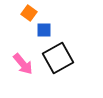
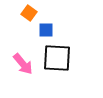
blue square: moved 2 px right
black square: moved 1 px left; rotated 32 degrees clockwise
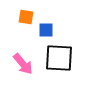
orange square: moved 3 px left, 4 px down; rotated 28 degrees counterclockwise
black square: moved 2 px right
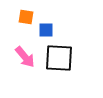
pink arrow: moved 2 px right, 7 px up
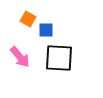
orange square: moved 2 px right, 2 px down; rotated 21 degrees clockwise
pink arrow: moved 5 px left
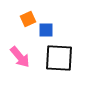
orange square: rotated 35 degrees clockwise
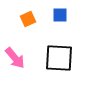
blue square: moved 14 px right, 15 px up
pink arrow: moved 5 px left, 1 px down
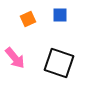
black square: moved 5 px down; rotated 16 degrees clockwise
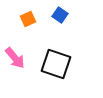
blue square: rotated 35 degrees clockwise
black square: moved 3 px left, 1 px down
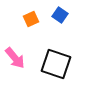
orange square: moved 3 px right
